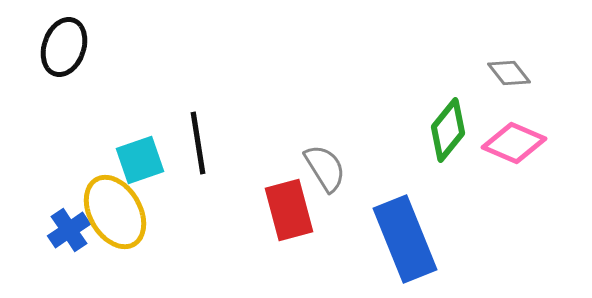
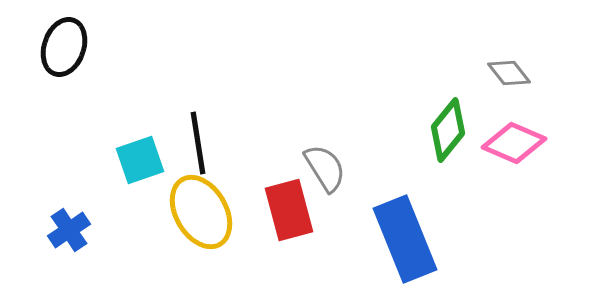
yellow ellipse: moved 86 px right
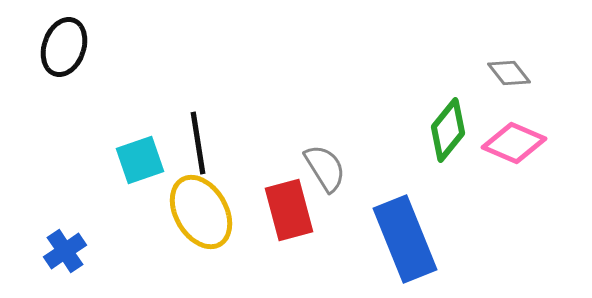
blue cross: moved 4 px left, 21 px down
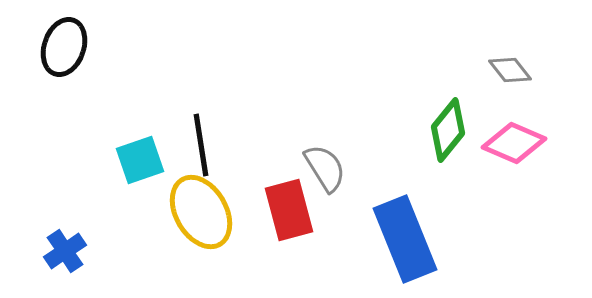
gray diamond: moved 1 px right, 3 px up
black line: moved 3 px right, 2 px down
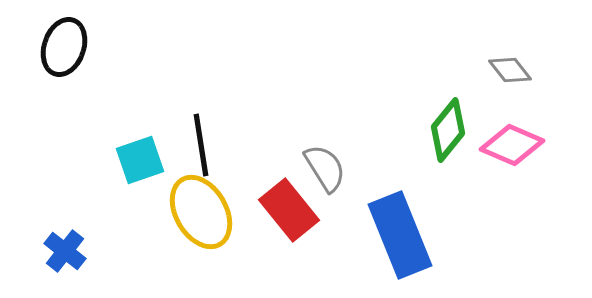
pink diamond: moved 2 px left, 2 px down
red rectangle: rotated 24 degrees counterclockwise
blue rectangle: moved 5 px left, 4 px up
blue cross: rotated 18 degrees counterclockwise
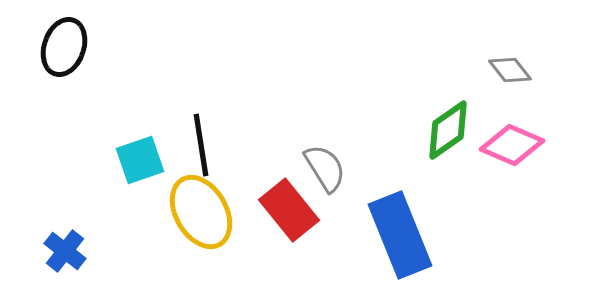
green diamond: rotated 16 degrees clockwise
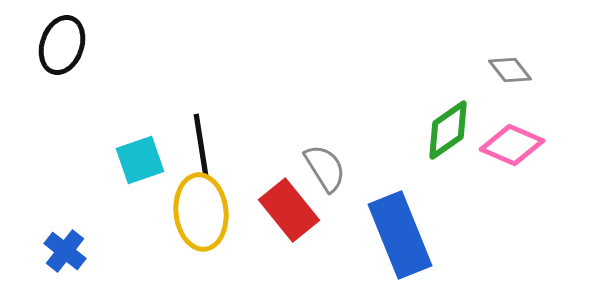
black ellipse: moved 2 px left, 2 px up
yellow ellipse: rotated 24 degrees clockwise
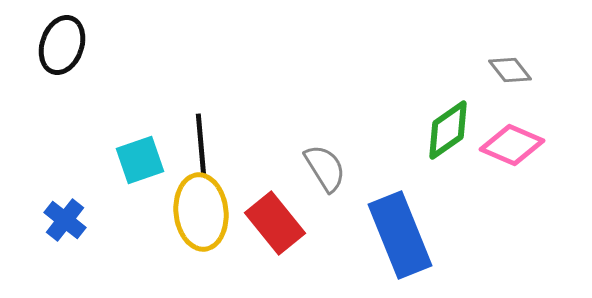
black line: rotated 4 degrees clockwise
red rectangle: moved 14 px left, 13 px down
blue cross: moved 31 px up
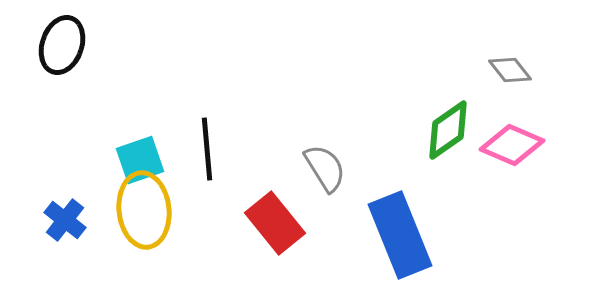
black line: moved 6 px right, 4 px down
yellow ellipse: moved 57 px left, 2 px up
